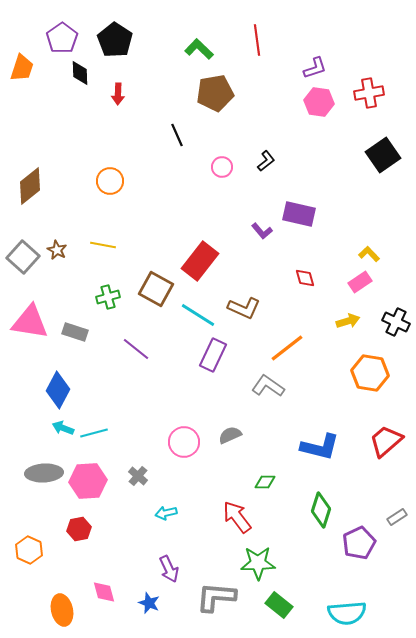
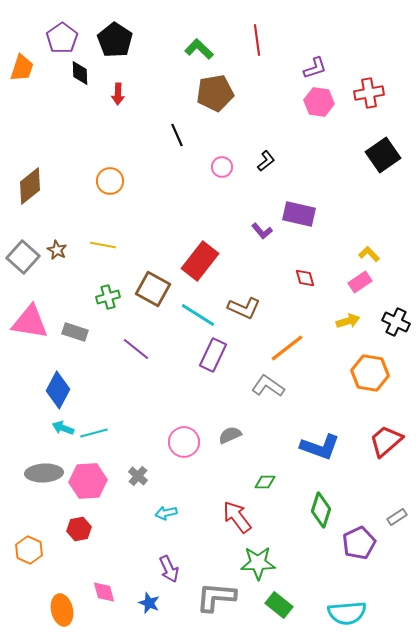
brown square at (156, 289): moved 3 px left
blue L-shape at (320, 447): rotated 6 degrees clockwise
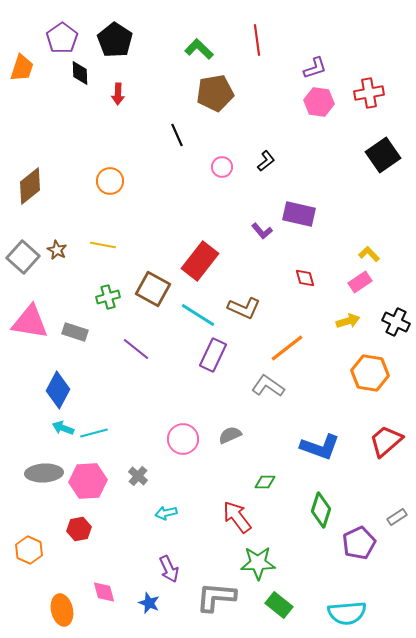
pink circle at (184, 442): moved 1 px left, 3 px up
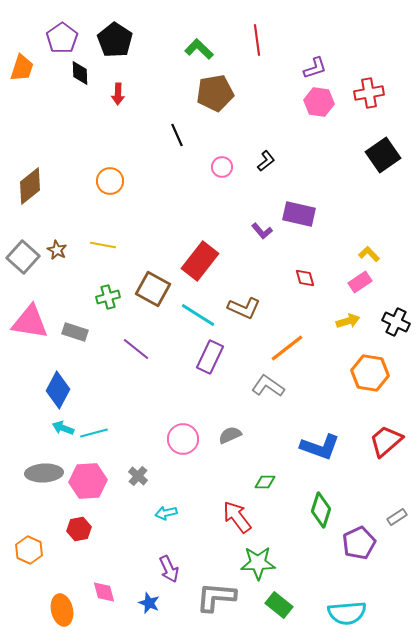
purple rectangle at (213, 355): moved 3 px left, 2 px down
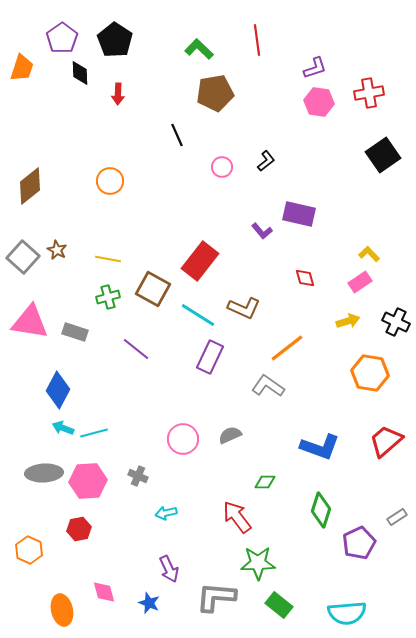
yellow line at (103, 245): moved 5 px right, 14 px down
gray cross at (138, 476): rotated 18 degrees counterclockwise
